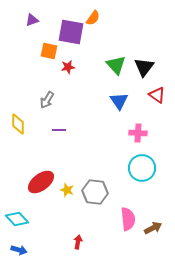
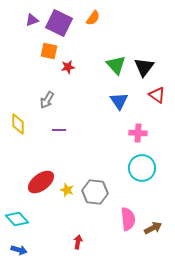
purple square: moved 12 px left, 9 px up; rotated 16 degrees clockwise
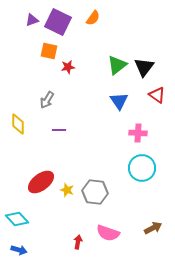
purple square: moved 1 px left, 1 px up
green triangle: moved 1 px right; rotated 35 degrees clockwise
pink semicircle: moved 20 px left, 14 px down; rotated 115 degrees clockwise
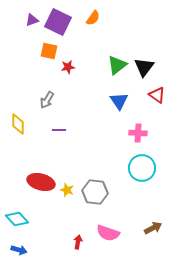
red ellipse: rotated 52 degrees clockwise
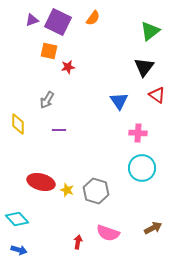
green triangle: moved 33 px right, 34 px up
gray hexagon: moved 1 px right, 1 px up; rotated 10 degrees clockwise
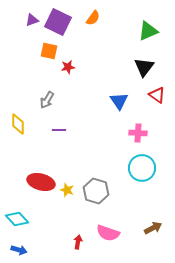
green triangle: moved 2 px left; rotated 15 degrees clockwise
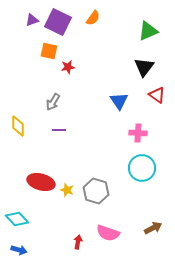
gray arrow: moved 6 px right, 2 px down
yellow diamond: moved 2 px down
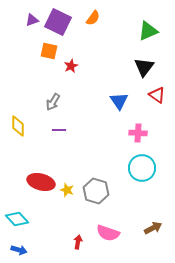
red star: moved 3 px right, 1 px up; rotated 16 degrees counterclockwise
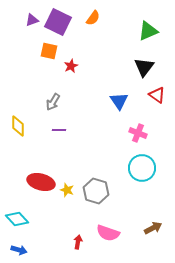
pink cross: rotated 18 degrees clockwise
